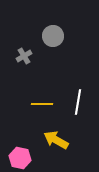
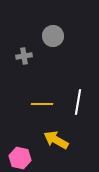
gray cross: rotated 21 degrees clockwise
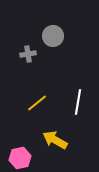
gray cross: moved 4 px right, 2 px up
yellow line: moved 5 px left, 1 px up; rotated 40 degrees counterclockwise
yellow arrow: moved 1 px left
pink hexagon: rotated 25 degrees counterclockwise
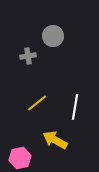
gray cross: moved 2 px down
white line: moved 3 px left, 5 px down
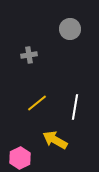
gray circle: moved 17 px right, 7 px up
gray cross: moved 1 px right, 1 px up
pink hexagon: rotated 15 degrees counterclockwise
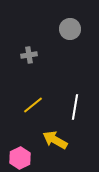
yellow line: moved 4 px left, 2 px down
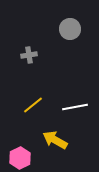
white line: rotated 70 degrees clockwise
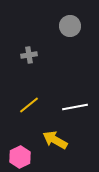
gray circle: moved 3 px up
yellow line: moved 4 px left
pink hexagon: moved 1 px up
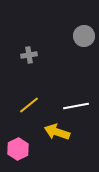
gray circle: moved 14 px right, 10 px down
white line: moved 1 px right, 1 px up
yellow arrow: moved 2 px right, 8 px up; rotated 10 degrees counterclockwise
pink hexagon: moved 2 px left, 8 px up
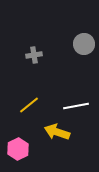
gray circle: moved 8 px down
gray cross: moved 5 px right
